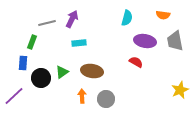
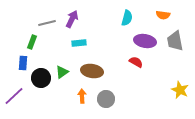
yellow star: rotated 24 degrees counterclockwise
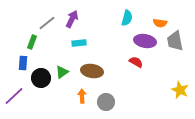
orange semicircle: moved 3 px left, 8 px down
gray line: rotated 24 degrees counterclockwise
gray circle: moved 3 px down
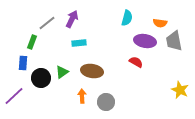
gray trapezoid: moved 1 px left
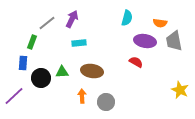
green triangle: rotated 32 degrees clockwise
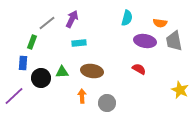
red semicircle: moved 3 px right, 7 px down
gray circle: moved 1 px right, 1 px down
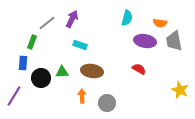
cyan rectangle: moved 1 px right, 2 px down; rotated 24 degrees clockwise
purple line: rotated 15 degrees counterclockwise
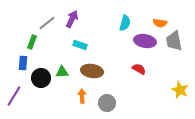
cyan semicircle: moved 2 px left, 5 px down
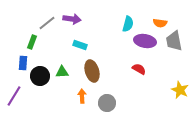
purple arrow: rotated 72 degrees clockwise
cyan semicircle: moved 3 px right, 1 px down
brown ellipse: rotated 65 degrees clockwise
black circle: moved 1 px left, 2 px up
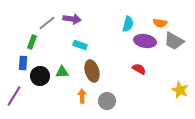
gray trapezoid: rotated 50 degrees counterclockwise
gray circle: moved 2 px up
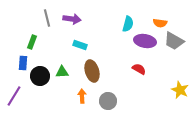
gray line: moved 5 px up; rotated 66 degrees counterclockwise
gray circle: moved 1 px right
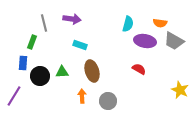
gray line: moved 3 px left, 5 px down
